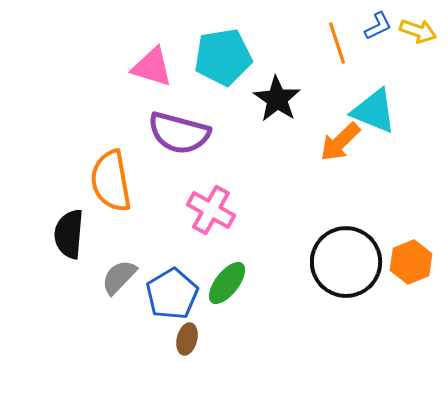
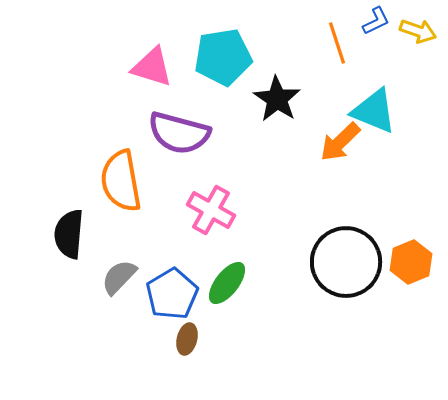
blue L-shape: moved 2 px left, 5 px up
orange semicircle: moved 10 px right
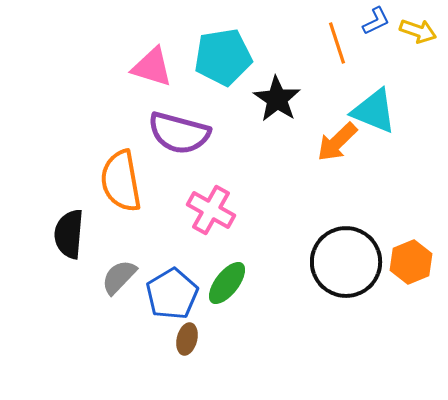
orange arrow: moved 3 px left
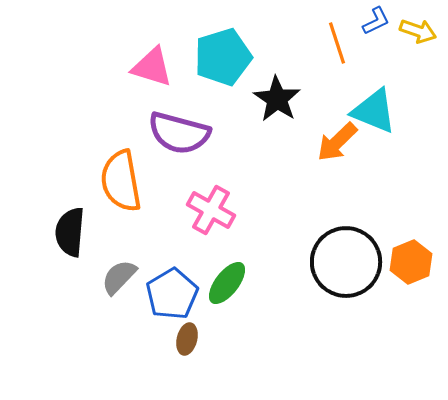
cyan pentagon: rotated 8 degrees counterclockwise
black semicircle: moved 1 px right, 2 px up
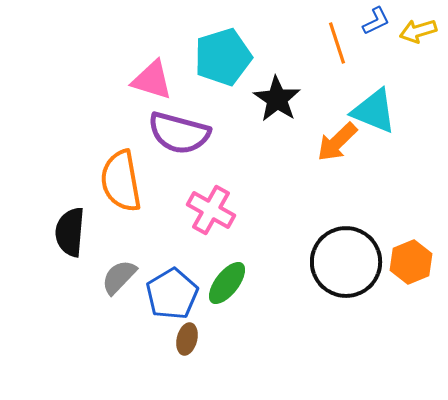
yellow arrow: rotated 144 degrees clockwise
pink triangle: moved 13 px down
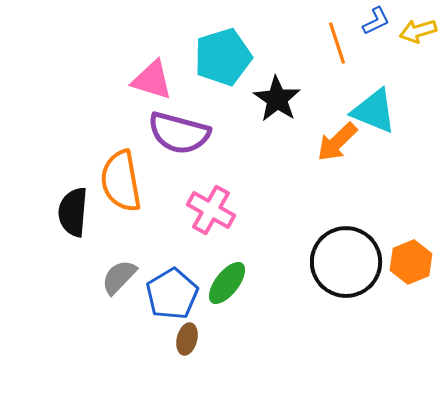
black semicircle: moved 3 px right, 20 px up
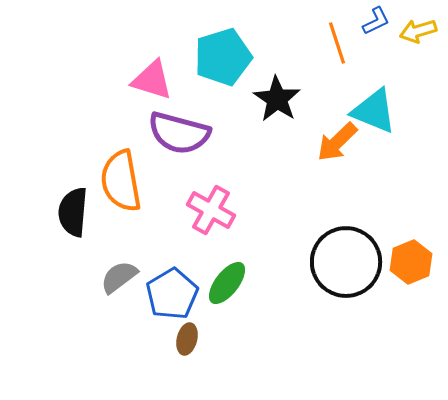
gray semicircle: rotated 9 degrees clockwise
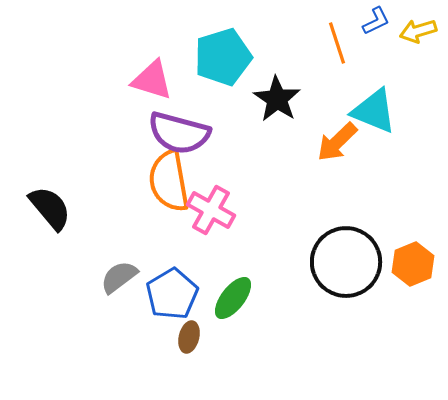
orange semicircle: moved 48 px right
black semicircle: moved 23 px left, 4 px up; rotated 135 degrees clockwise
orange hexagon: moved 2 px right, 2 px down
green ellipse: moved 6 px right, 15 px down
brown ellipse: moved 2 px right, 2 px up
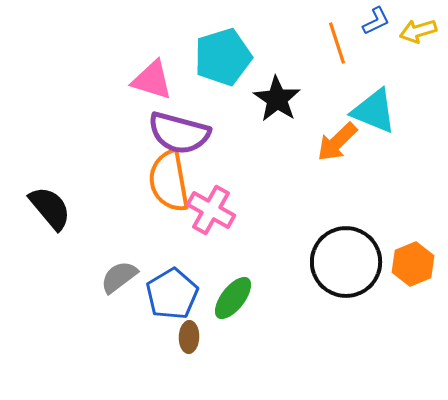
brown ellipse: rotated 12 degrees counterclockwise
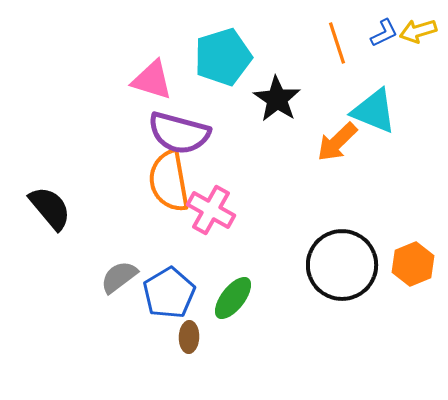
blue L-shape: moved 8 px right, 12 px down
black circle: moved 4 px left, 3 px down
blue pentagon: moved 3 px left, 1 px up
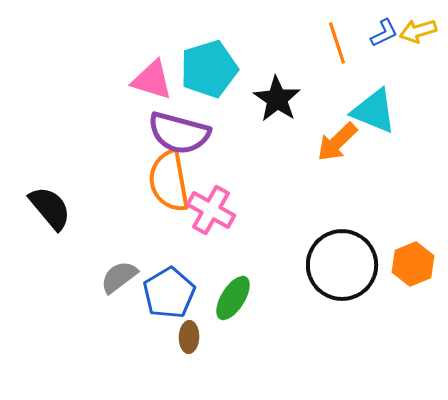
cyan pentagon: moved 14 px left, 12 px down
green ellipse: rotated 6 degrees counterclockwise
